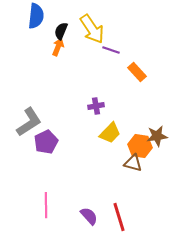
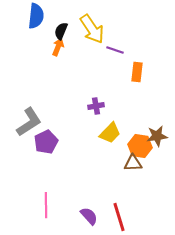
purple line: moved 4 px right
orange rectangle: rotated 48 degrees clockwise
brown triangle: rotated 18 degrees counterclockwise
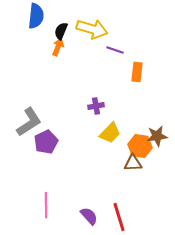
yellow arrow: rotated 40 degrees counterclockwise
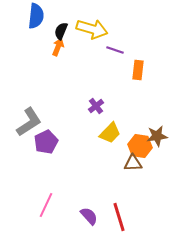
orange rectangle: moved 1 px right, 2 px up
purple cross: rotated 28 degrees counterclockwise
pink line: rotated 25 degrees clockwise
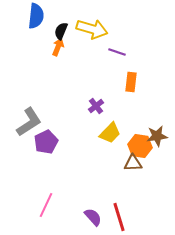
purple line: moved 2 px right, 2 px down
orange rectangle: moved 7 px left, 12 px down
purple semicircle: moved 4 px right, 1 px down
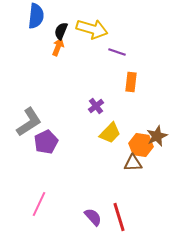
brown star: rotated 15 degrees counterclockwise
orange hexagon: moved 1 px right, 1 px up
pink line: moved 7 px left, 1 px up
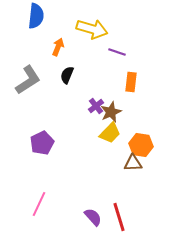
black semicircle: moved 6 px right, 44 px down
gray L-shape: moved 1 px left, 42 px up
brown star: moved 46 px left, 24 px up
purple pentagon: moved 4 px left, 1 px down
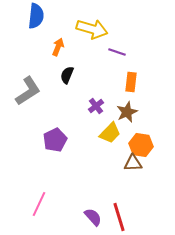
gray L-shape: moved 11 px down
brown star: moved 16 px right
purple pentagon: moved 13 px right, 3 px up
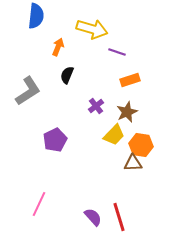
orange rectangle: moved 1 px left, 2 px up; rotated 66 degrees clockwise
yellow trapezoid: moved 4 px right, 2 px down
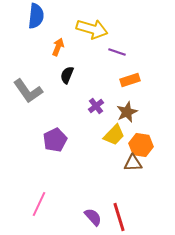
gray L-shape: rotated 88 degrees clockwise
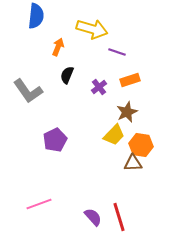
purple cross: moved 3 px right, 19 px up
pink line: rotated 45 degrees clockwise
